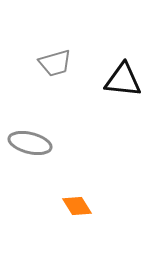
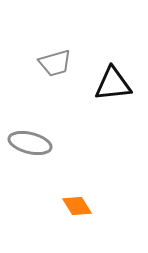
black triangle: moved 10 px left, 4 px down; rotated 12 degrees counterclockwise
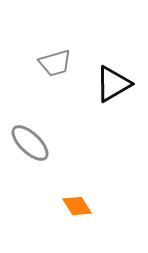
black triangle: rotated 24 degrees counterclockwise
gray ellipse: rotated 30 degrees clockwise
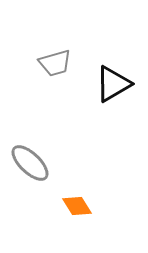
gray ellipse: moved 20 px down
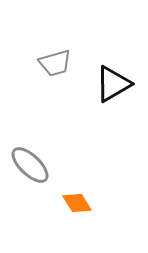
gray ellipse: moved 2 px down
orange diamond: moved 3 px up
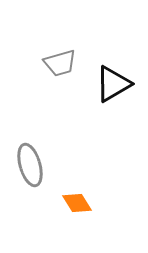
gray trapezoid: moved 5 px right
gray ellipse: rotated 30 degrees clockwise
